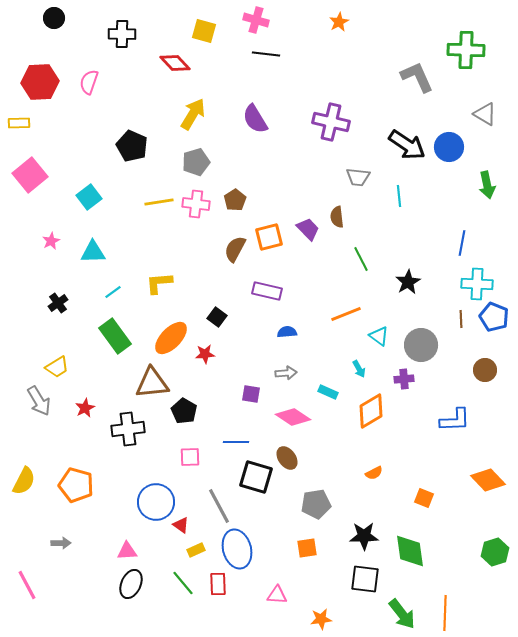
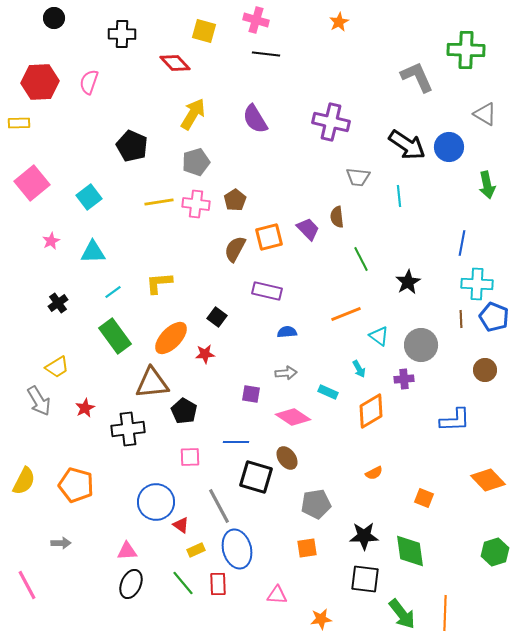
pink square at (30, 175): moved 2 px right, 8 px down
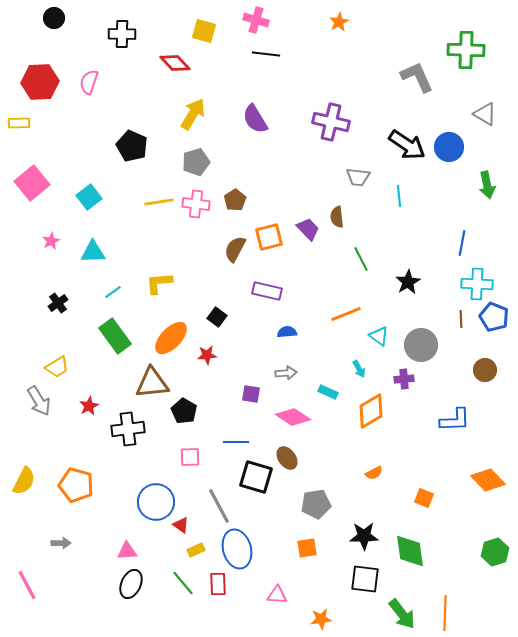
red star at (205, 354): moved 2 px right, 1 px down
red star at (85, 408): moved 4 px right, 2 px up
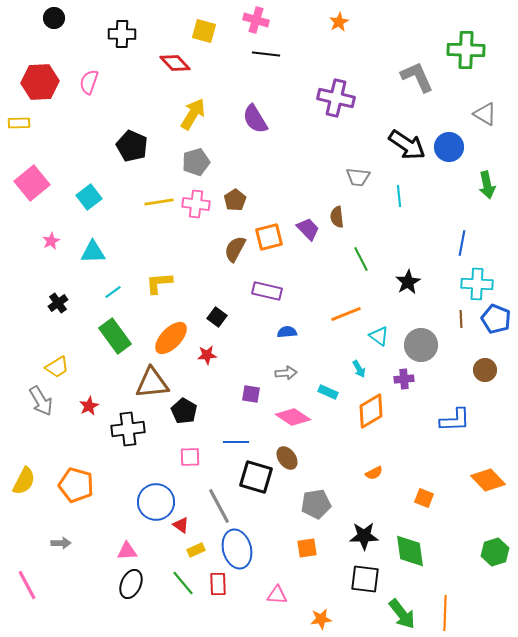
purple cross at (331, 122): moved 5 px right, 24 px up
blue pentagon at (494, 317): moved 2 px right, 2 px down
gray arrow at (39, 401): moved 2 px right
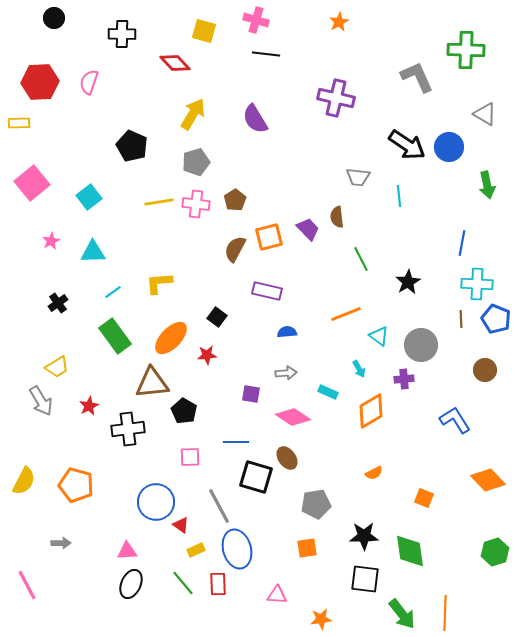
blue L-shape at (455, 420): rotated 120 degrees counterclockwise
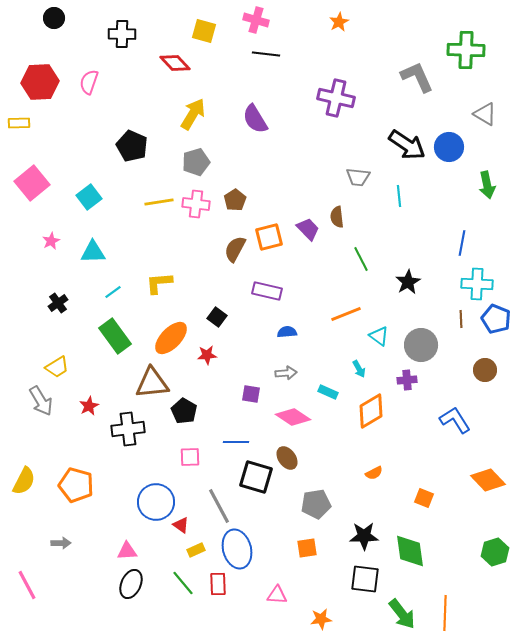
purple cross at (404, 379): moved 3 px right, 1 px down
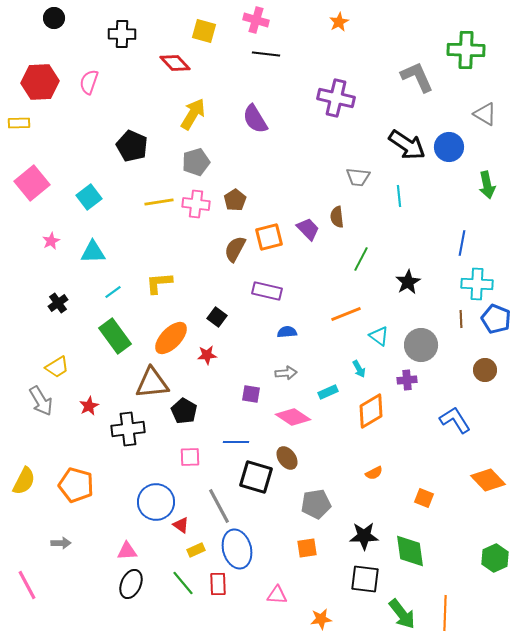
green line at (361, 259): rotated 55 degrees clockwise
cyan rectangle at (328, 392): rotated 48 degrees counterclockwise
green hexagon at (495, 552): moved 6 px down; rotated 8 degrees counterclockwise
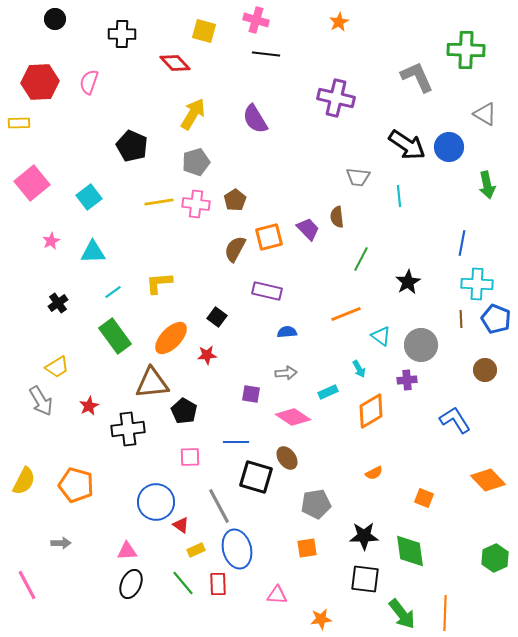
black circle at (54, 18): moved 1 px right, 1 px down
cyan triangle at (379, 336): moved 2 px right
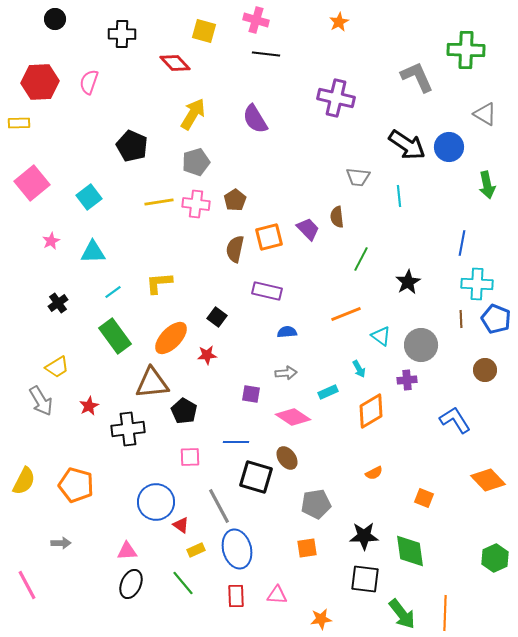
brown semicircle at (235, 249): rotated 16 degrees counterclockwise
red rectangle at (218, 584): moved 18 px right, 12 px down
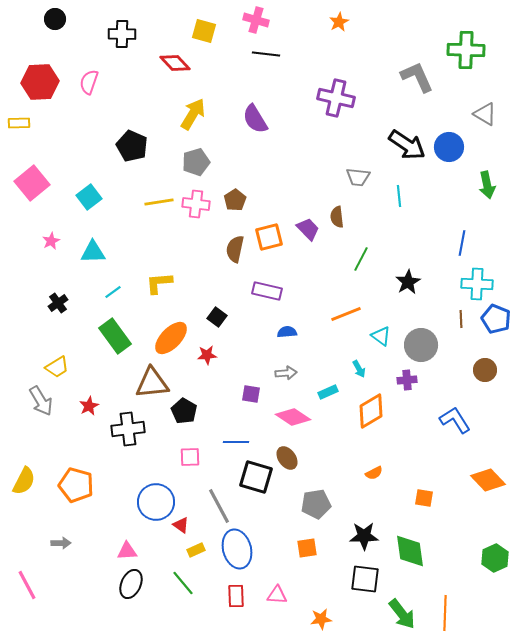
orange square at (424, 498): rotated 12 degrees counterclockwise
